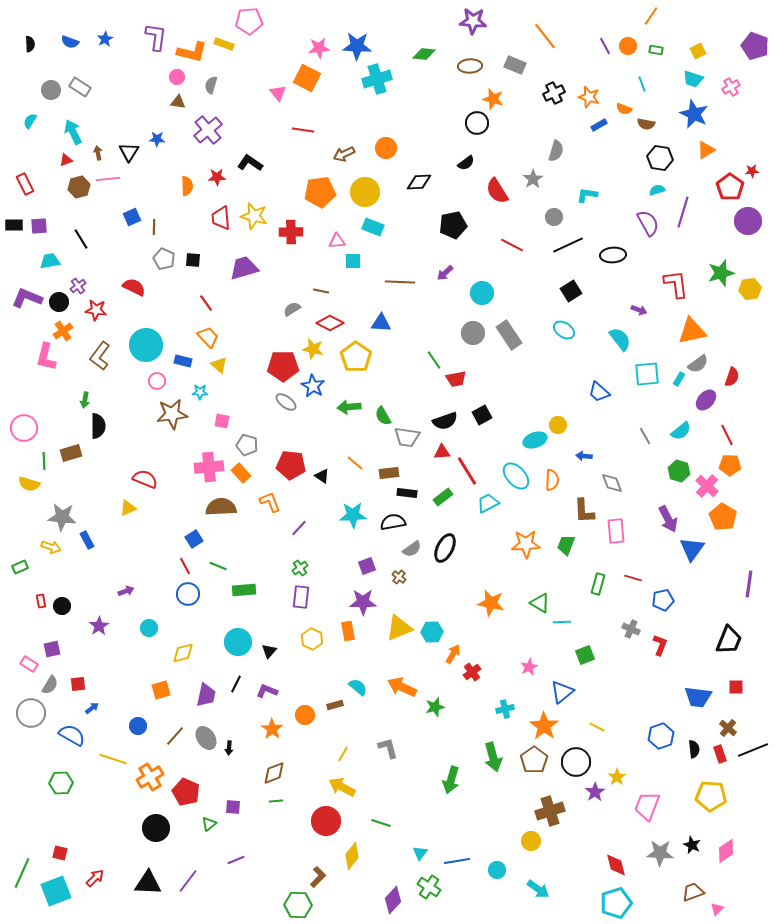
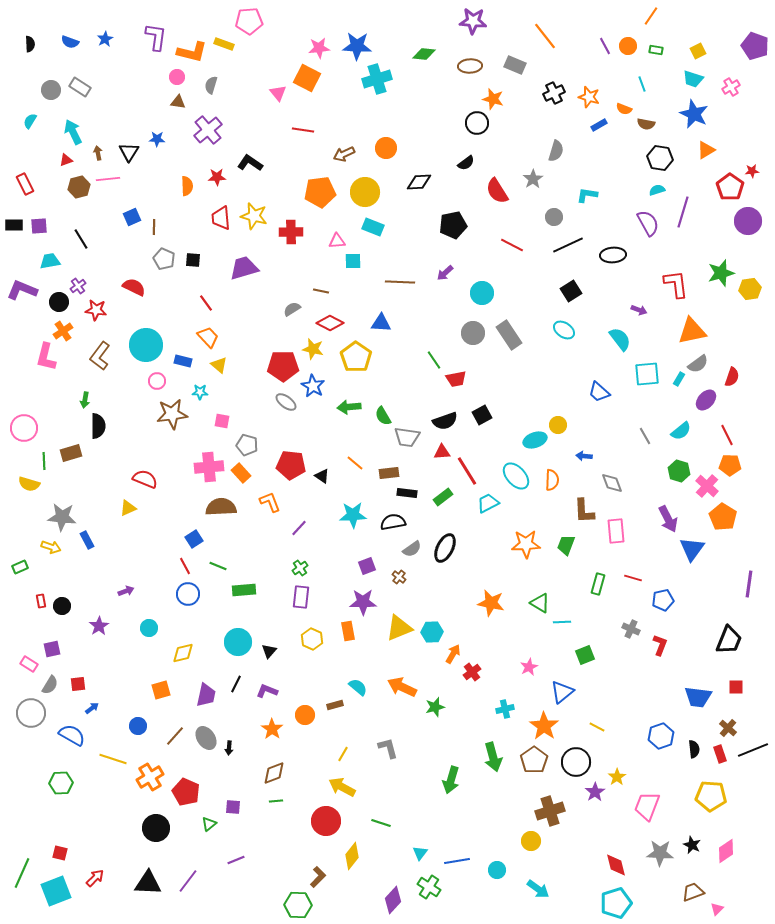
purple L-shape at (27, 298): moved 5 px left, 8 px up
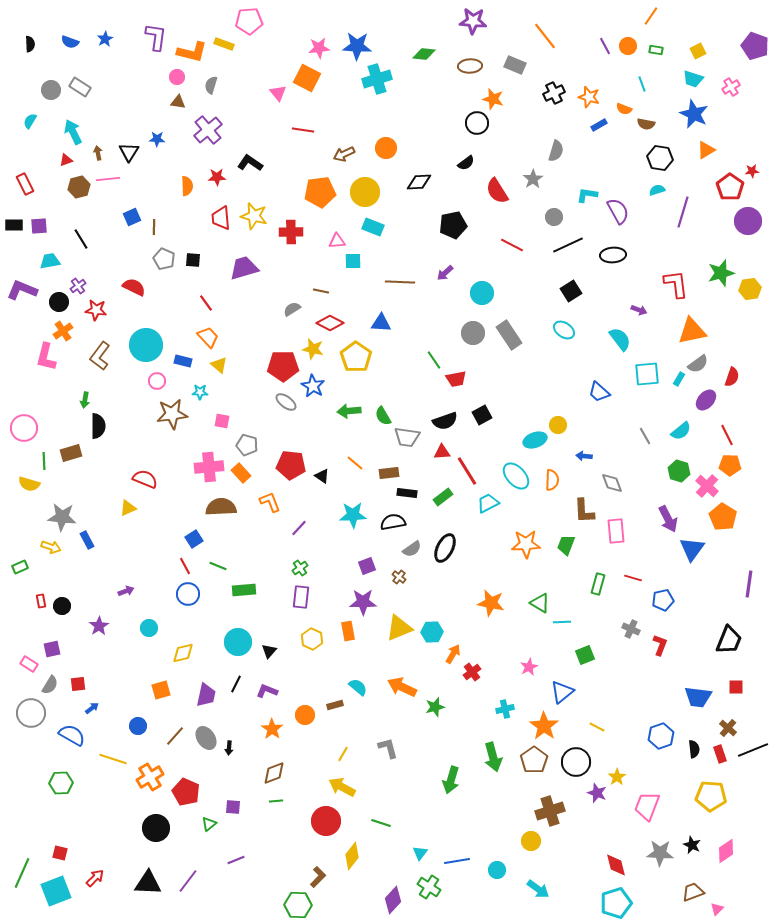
purple semicircle at (648, 223): moved 30 px left, 12 px up
green arrow at (349, 407): moved 4 px down
purple star at (595, 792): moved 2 px right, 1 px down; rotated 18 degrees counterclockwise
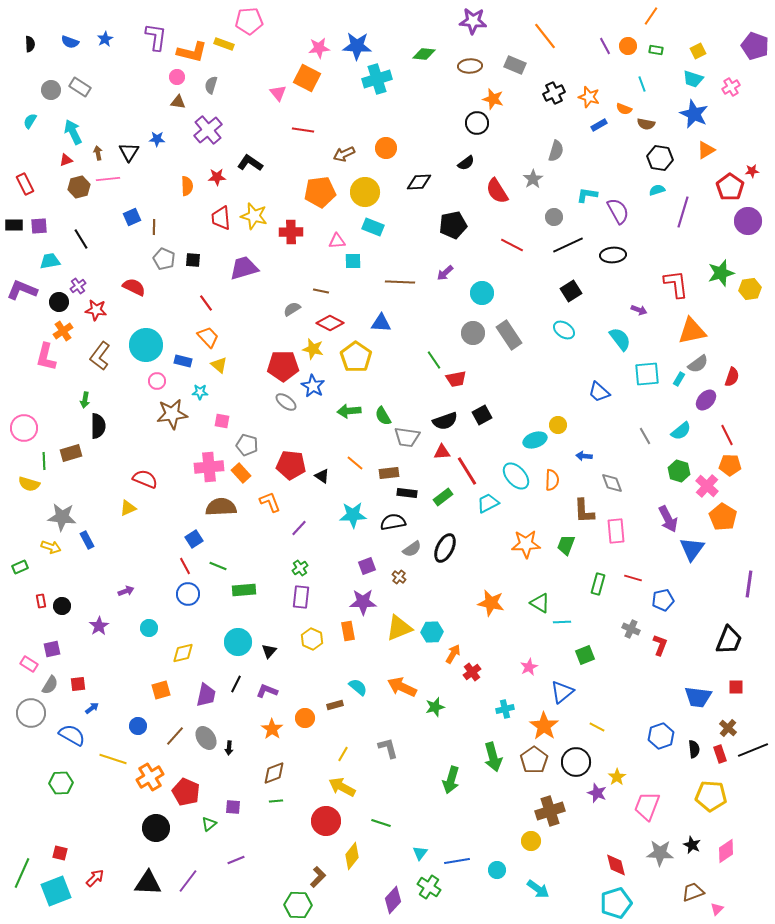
orange circle at (305, 715): moved 3 px down
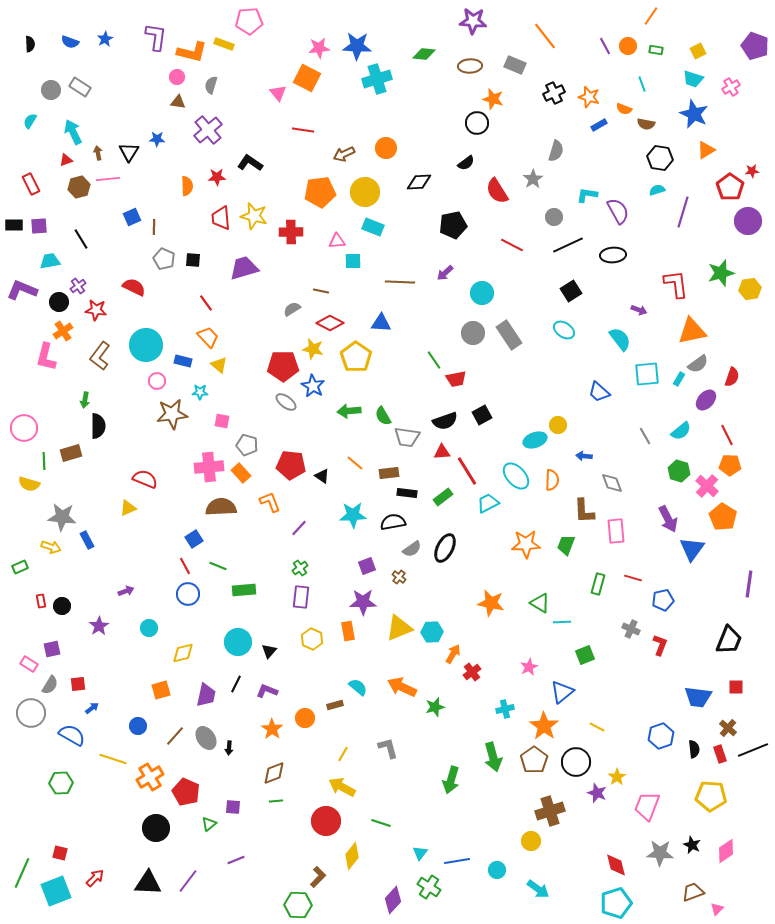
red rectangle at (25, 184): moved 6 px right
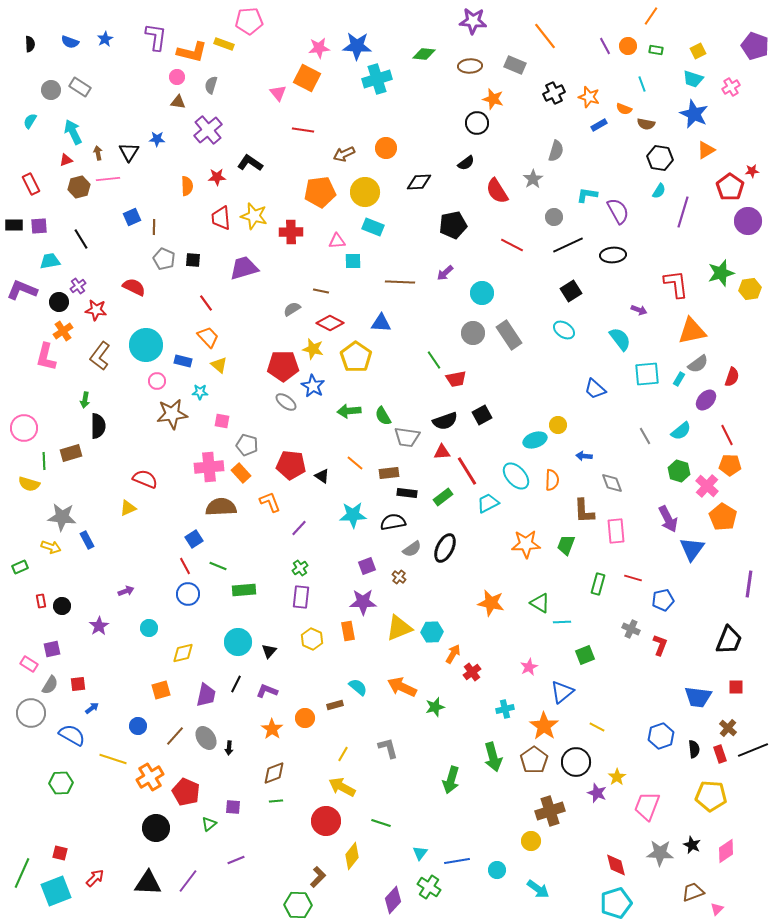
cyan semicircle at (657, 190): moved 2 px right, 1 px down; rotated 140 degrees clockwise
blue trapezoid at (599, 392): moved 4 px left, 3 px up
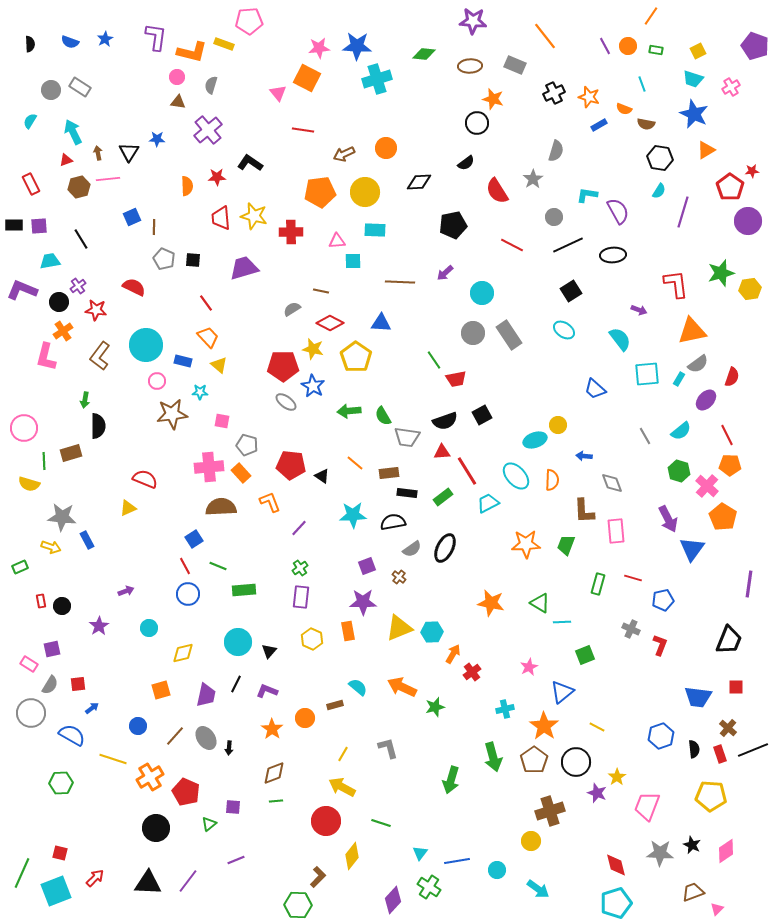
cyan rectangle at (373, 227): moved 2 px right, 3 px down; rotated 20 degrees counterclockwise
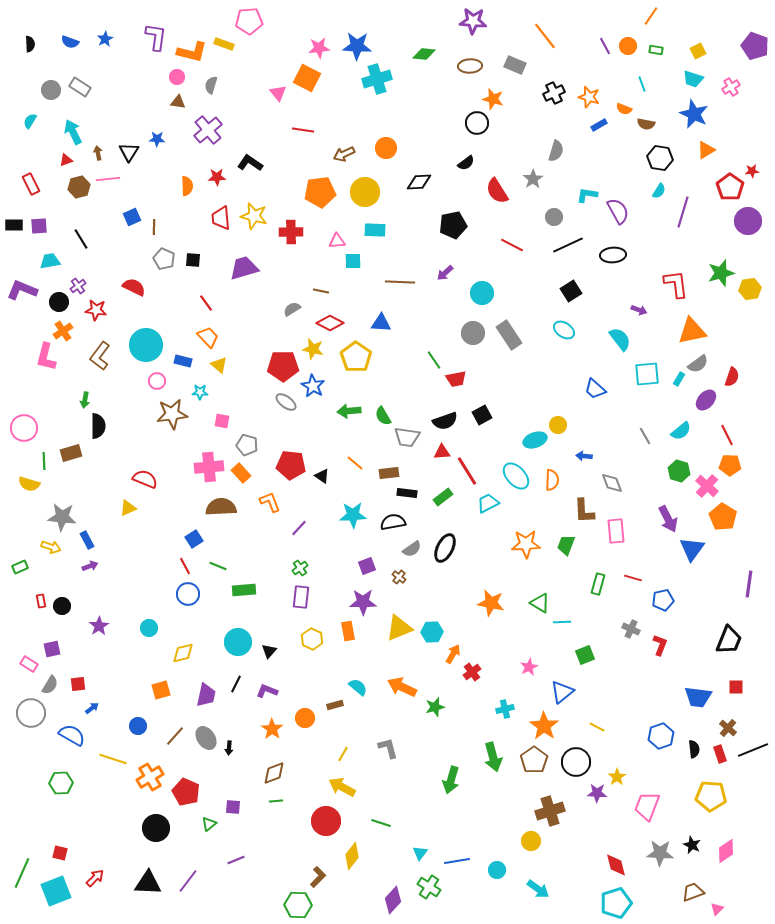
purple arrow at (126, 591): moved 36 px left, 25 px up
purple star at (597, 793): rotated 18 degrees counterclockwise
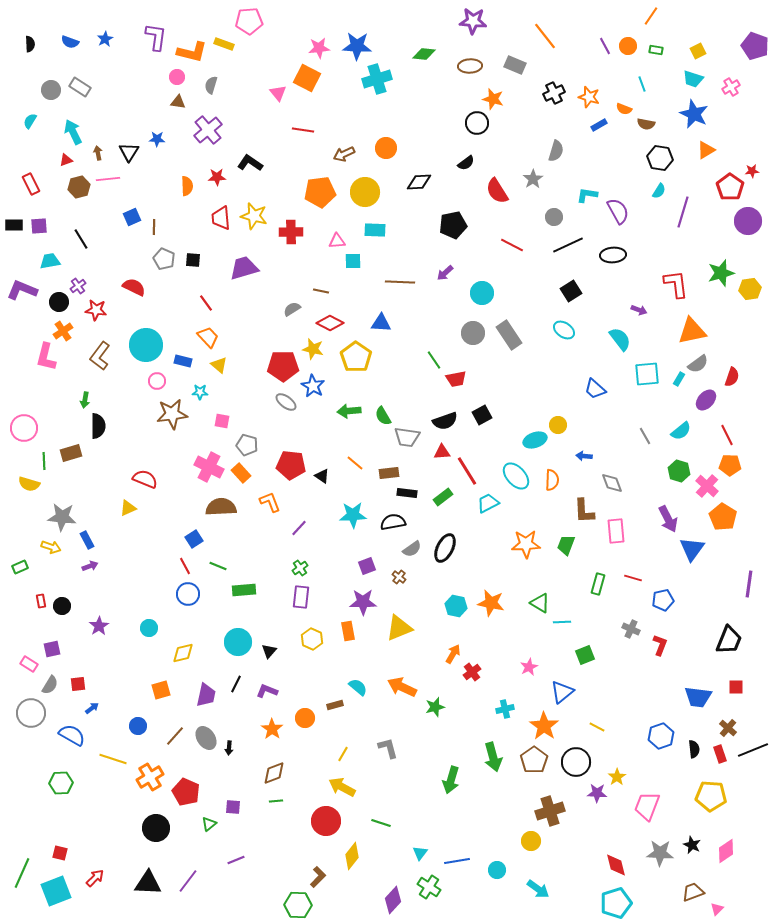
pink cross at (209, 467): rotated 32 degrees clockwise
cyan hexagon at (432, 632): moved 24 px right, 26 px up; rotated 15 degrees clockwise
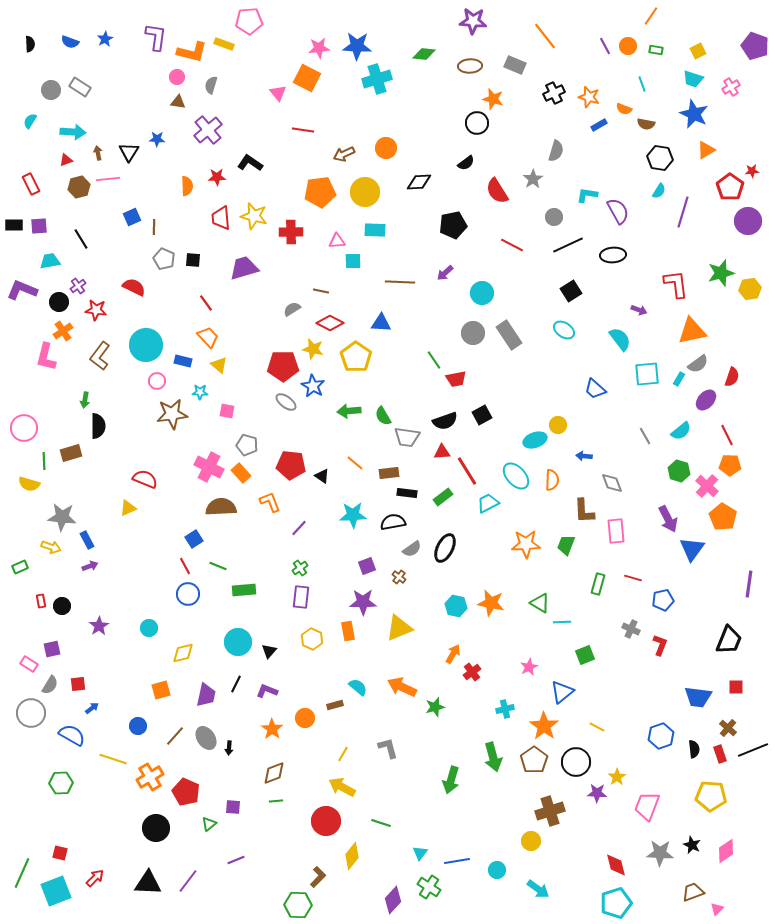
cyan arrow at (73, 132): rotated 120 degrees clockwise
pink square at (222, 421): moved 5 px right, 10 px up
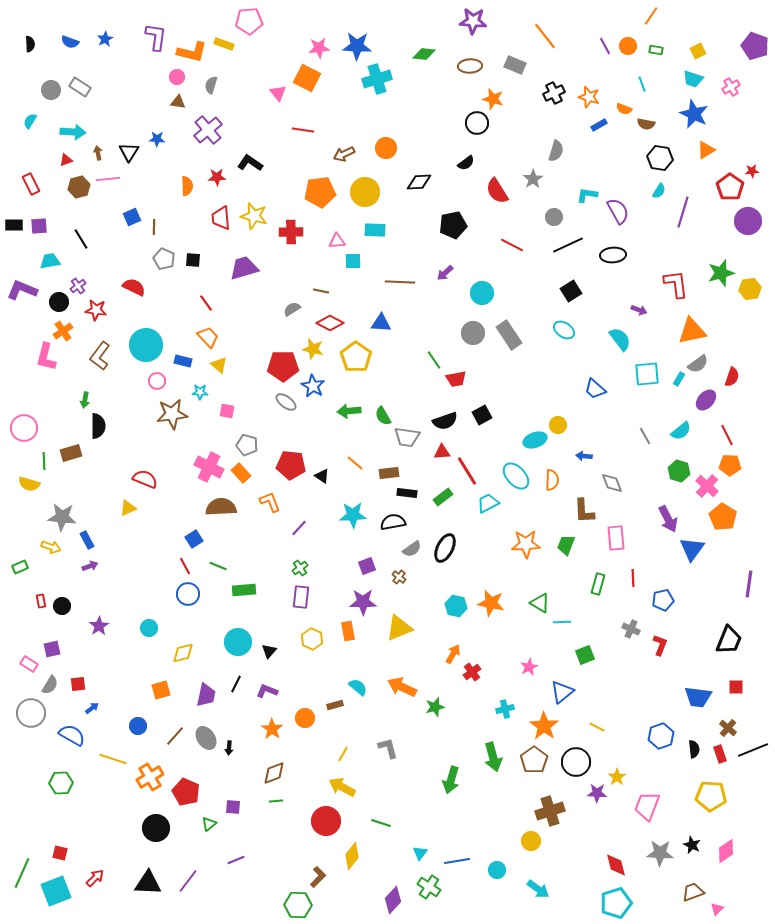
pink rectangle at (616, 531): moved 7 px down
red line at (633, 578): rotated 72 degrees clockwise
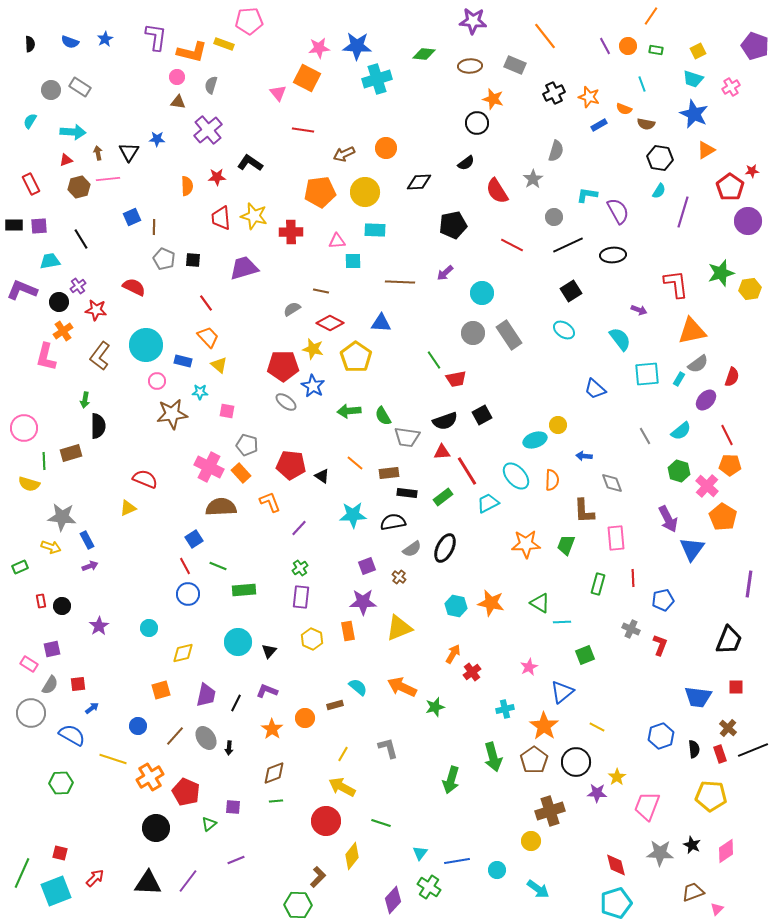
black line at (236, 684): moved 19 px down
